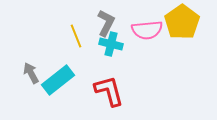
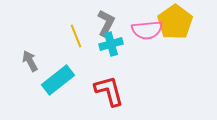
yellow pentagon: moved 7 px left
cyan cross: rotated 30 degrees counterclockwise
gray arrow: moved 1 px left, 12 px up
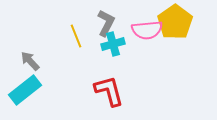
cyan cross: moved 2 px right
gray arrow: rotated 15 degrees counterclockwise
cyan rectangle: moved 33 px left, 10 px down
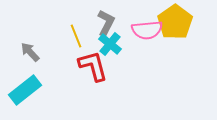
cyan cross: moved 3 px left; rotated 35 degrees counterclockwise
gray arrow: moved 9 px up
red L-shape: moved 16 px left, 25 px up
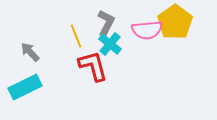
cyan rectangle: moved 3 px up; rotated 12 degrees clockwise
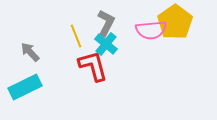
pink semicircle: moved 4 px right
cyan cross: moved 4 px left
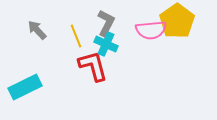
yellow pentagon: moved 2 px right, 1 px up
cyan cross: rotated 15 degrees counterclockwise
gray arrow: moved 7 px right, 22 px up
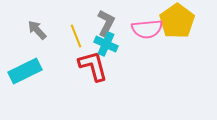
pink semicircle: moved 4 px left, 1 px up
cyan rectangle: moved 16 px up
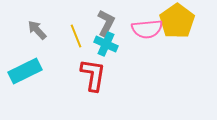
red L-shape: moved 9 px down; rotated 24 degrees clockwise
